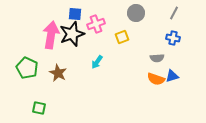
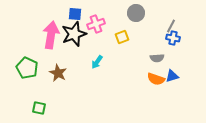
gray line: moved 3 px left, 13 px down
black star: moved 2 px right
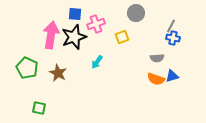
black star: moved 3 px down
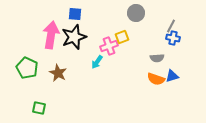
pink cross: moved 13 px right, 22 px down
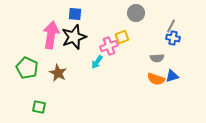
green square: moved 1 px up
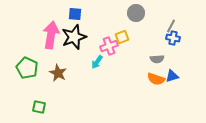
gray semicircle: moved 1 px down
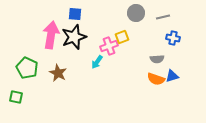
gray line: moved 8 px left, 9 px up; rotated 48 degrees clockwise
green square: moved 23 px left, 10 px up
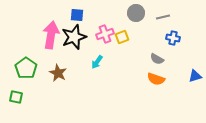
blue square: moved 2 px right, 1 px down
pink cross: moved 4 px left, 12 px up
gray semicircle: rotated 32 degrees clockwise
green pentagon: moved 1 px left; rotated 10 degrees clockwise
blue triangle: moved 23 px right
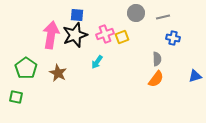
black star: moved 1 px right, 2 px up
gray semicircle: rotated 120 degrees counterclockwise
orange semicircle: rotated 72 degrees counterclockwise
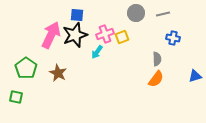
gray line: moved 3 px up
pink arrow: rotated 16 degrees clockwise
cyan arrow: moved 10 px up
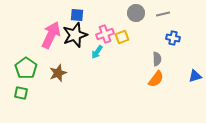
brown star: rotated 24 degrees clockwise
green square: moved 5 px right, 4 px up
